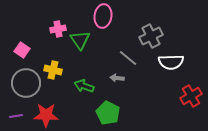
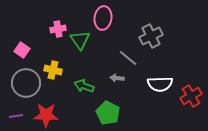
pink ellipse: moved 2 px down
white semicircle: moved 11 px left, 22 px down
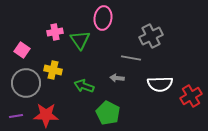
pink cross: moved 3 px left, 3 px down
gray line: moved 3 px right; rotated 30 degrees counterclockwise
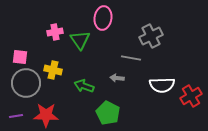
pink square: moved 2 px left, 7 px down; rotated 28 degrees counterclockwise
white semicircle: moved 2 px right, 1 px down
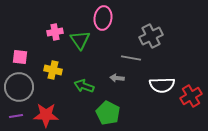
gray circle: moved 7 px left, 4 px down
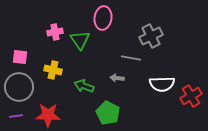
white semicircle: moved 1 px up
red star: moved 2 px right
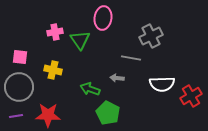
green arrow: moved 6 px right, 3 px down
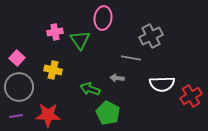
pink square: moved 3 px left, 1 px down; rotated 35 degrees clockwise
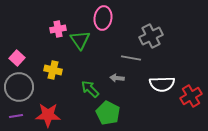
pink cross: moved 3 px right, 3 px up
green arrow: rotated 24 degrees clockwise
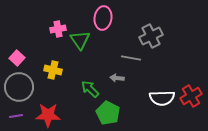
white semicircle: moved 14 px down
